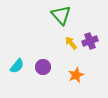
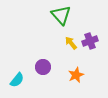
cyan semicircle: moved 14 px down
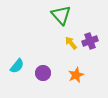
purple circle: moved 6 px down
cyan semicircle: moved 14 px up
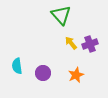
purple cross: moved 3 px down
cyan semicircle: rotated 133 degrees clockwise
